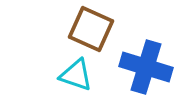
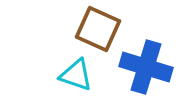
brown square: moved 7 px right
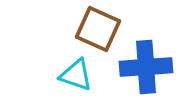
blue cross: rotated 21 degrees counterclockwise
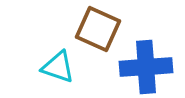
cyan triangle: moved 18 px left, 8 px up
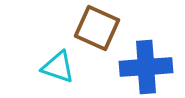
brown square: moved 1 px left, 1 px up
